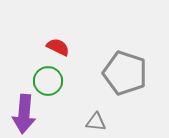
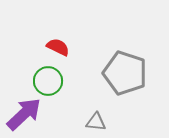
purple arrow: rotated 138 degrees counterclockwise
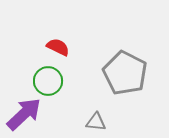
gray pentagon: rotated 9 degrees clockwise
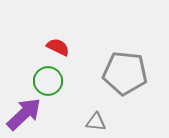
gray pentagon: rotated 21 degrees counterclockwise
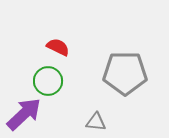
gray pentagon: rotated 6 degrees counterclockwise
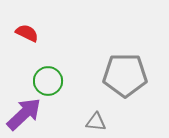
red semicircle: moved 31 px left, 14 px up
gray pentagon: moved 2 px down
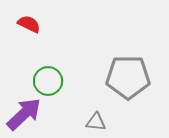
red semicircle: moved 2 px right, 9 px up
gray pentagon: moved 3 px right, 2 px down
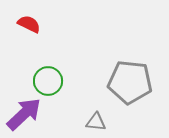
gray pentagon: moved 2 px right, 5 px down; rotated 6 degrees clockwise
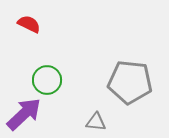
green circle: moved 1 px left, 1 px up
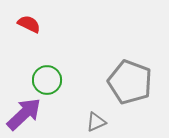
gray pentagon: rotated 15 degrees clockwise
gray triangle: rotated 30 degrees counterclockwise
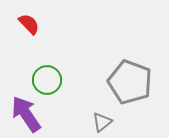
red semicircle: rotated 20 degrees clockwise
purple arrow: moved 2 px right; rotated 81 degrees counterclockwise
gray triangle: moved 6 px right; rotated 15 degrees counterclockwise
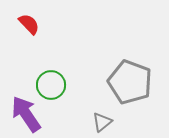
green circle: moved 4 px right, 5 px down
